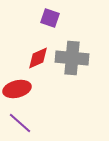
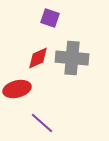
purple line: moved 22 px right
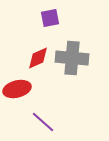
purple square: rotated 30 degrees counterclockwise
purple line: moved 1 px right, 1 px up
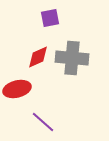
red diamond: moved 1 px up
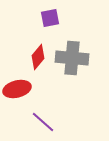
red diamond: rotated 25 degrees counterclockwise
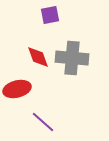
purple square: moved 3 px up
red diamond: rotated 60 degrees counterclockwise
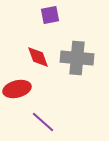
gray cross: moved 5 px right
